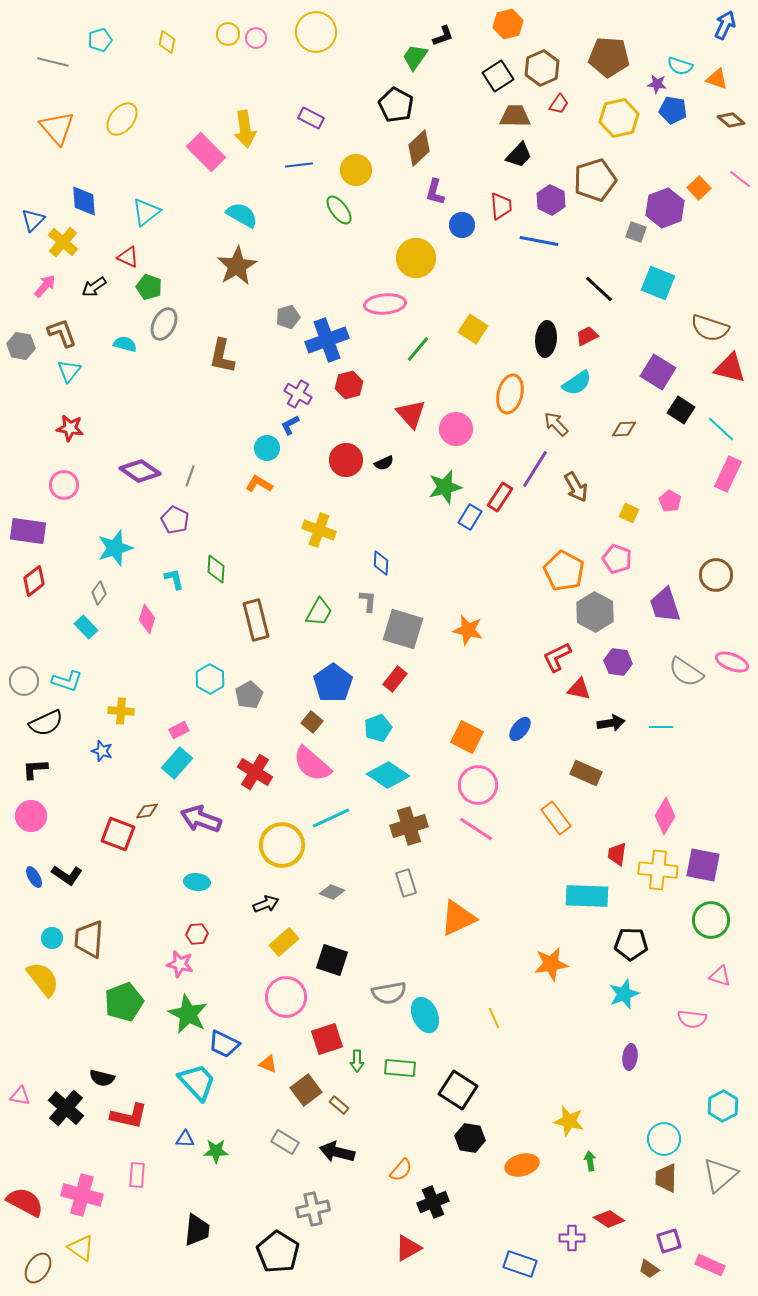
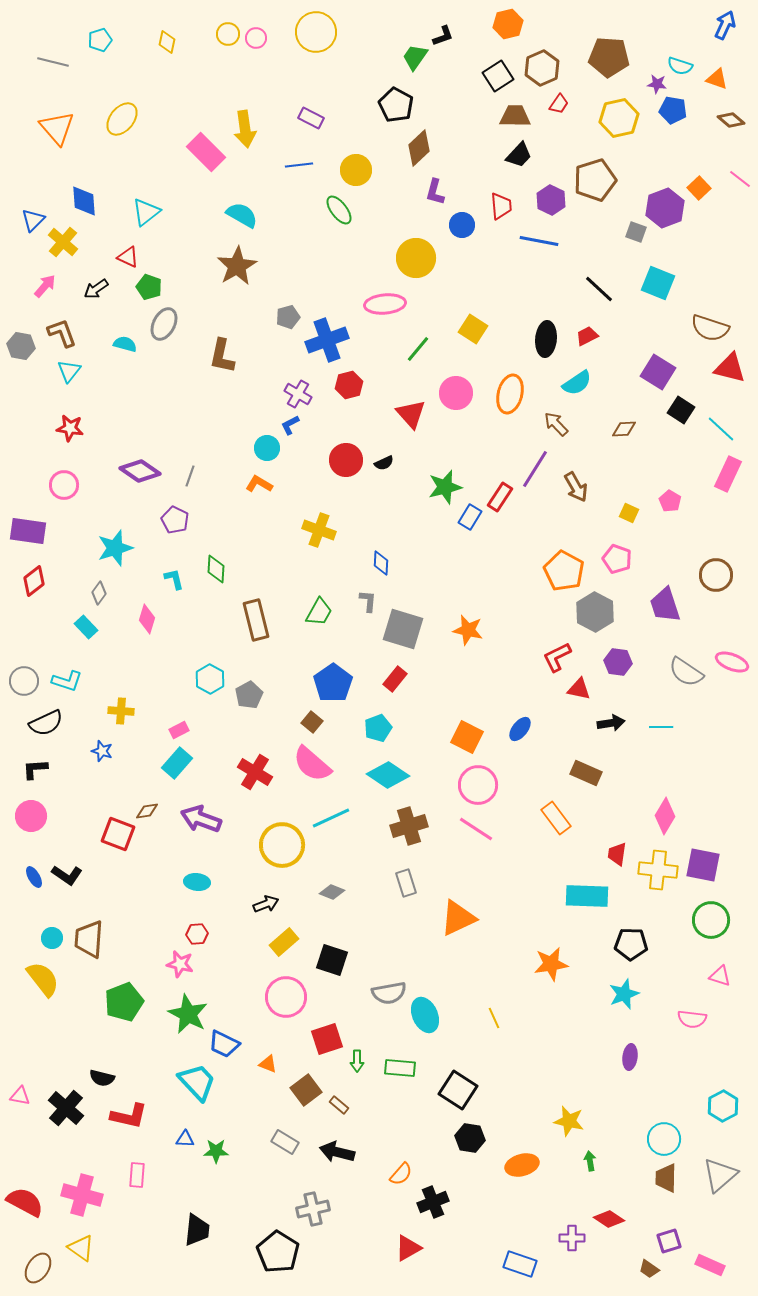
black arrow at (94, 287): moved 2 px right, 2 px down
pink circle at (456, 429): moved 36 px up
orange semicircle at (401, 1170): moved 4 px down
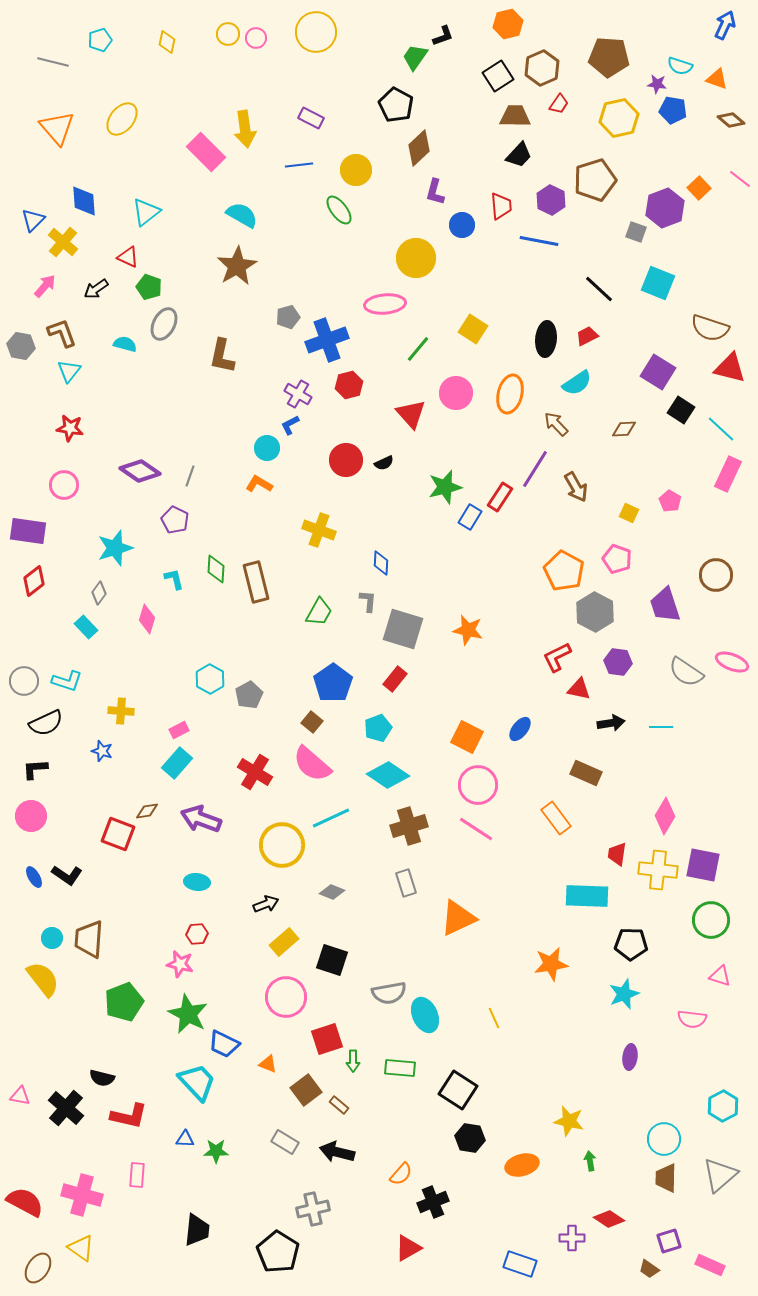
brown rectangle at (256, 620): moved 38 px up
green arrow at (357, 1061): moved 4 px left
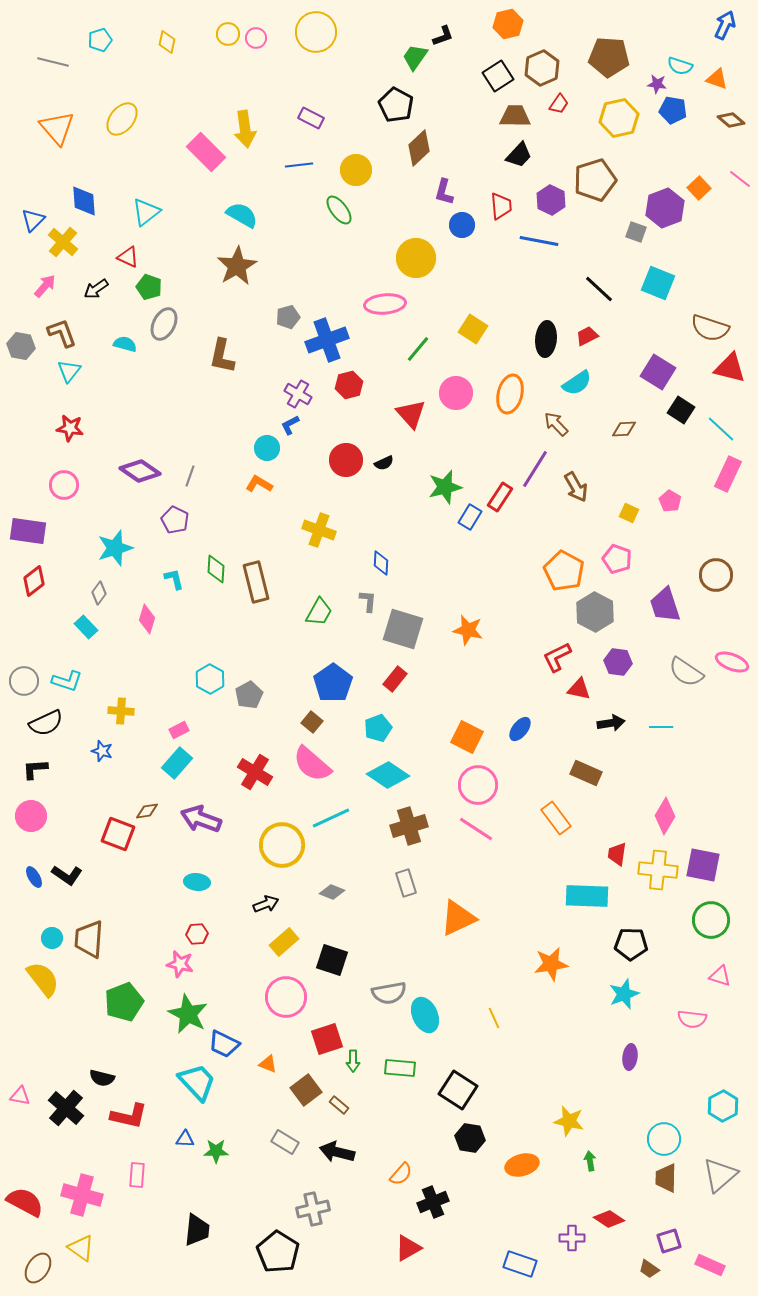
purple L-shape at (435, 192): moved 9 px right
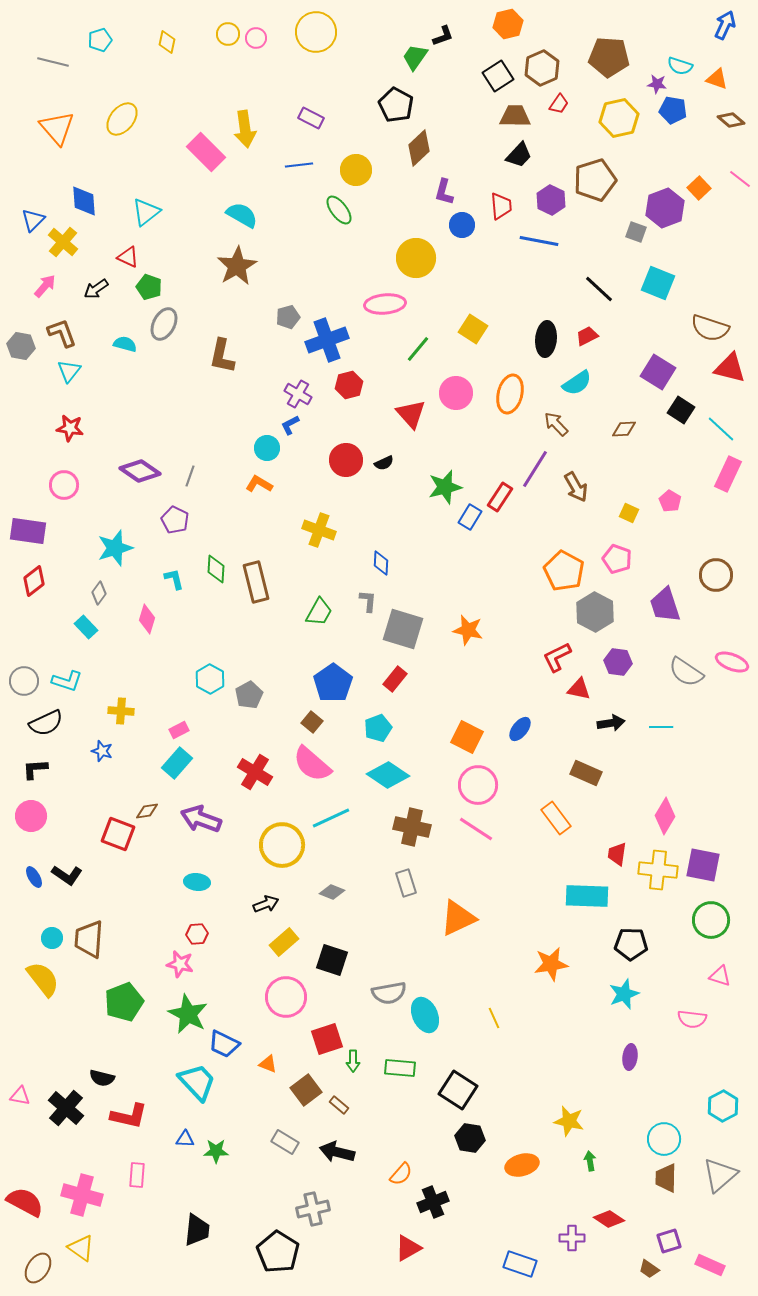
brown cross at (409, 826): moved 3 px right, 1 px down; rotated 30 degrees clockwise
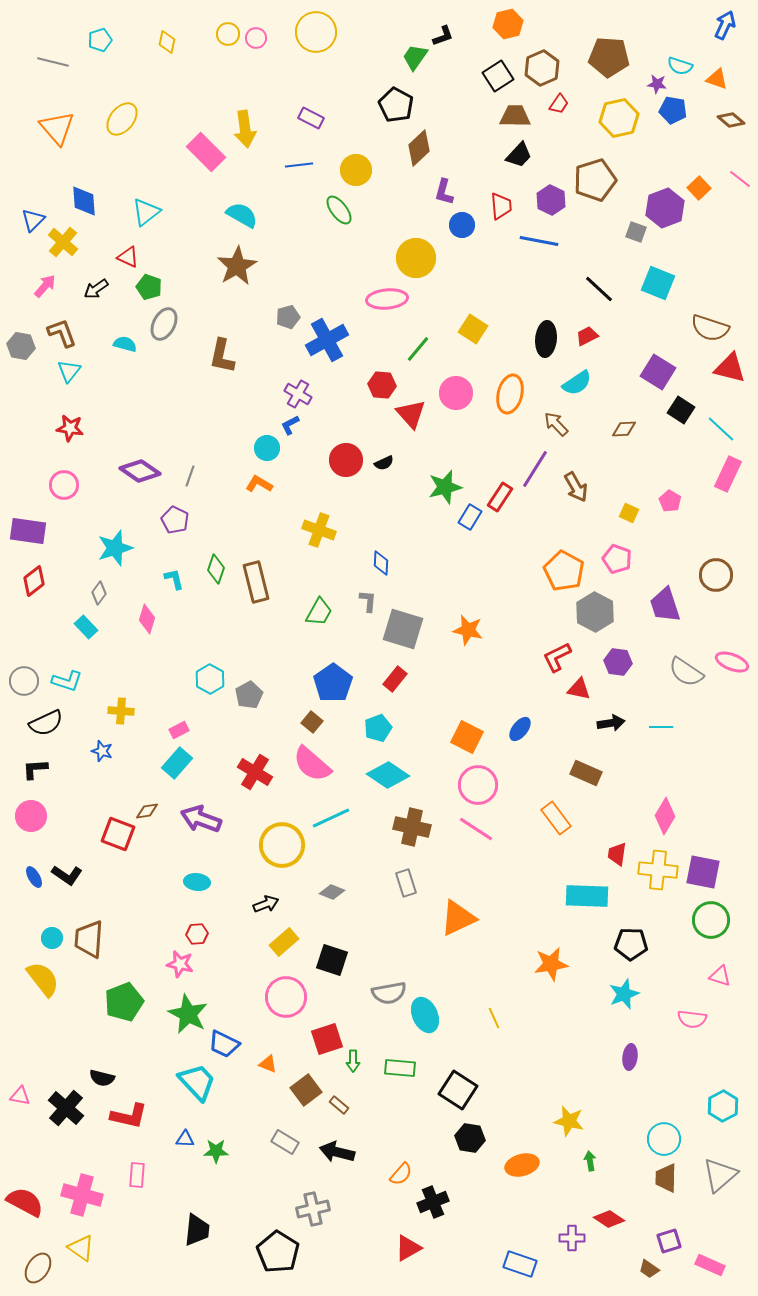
pink ellipse at (385, 304): moved 2 px right, 5 px up
blue cross at (327, 340): rotated 9 degrees counterclockwise
red hexagon at (349, 385): moved 33 px right; rotated 20 degrees clockwise
green diamond at (216, 569): rotated 16 degrees clockwise
purple square at (703, 865): moved 7 px down
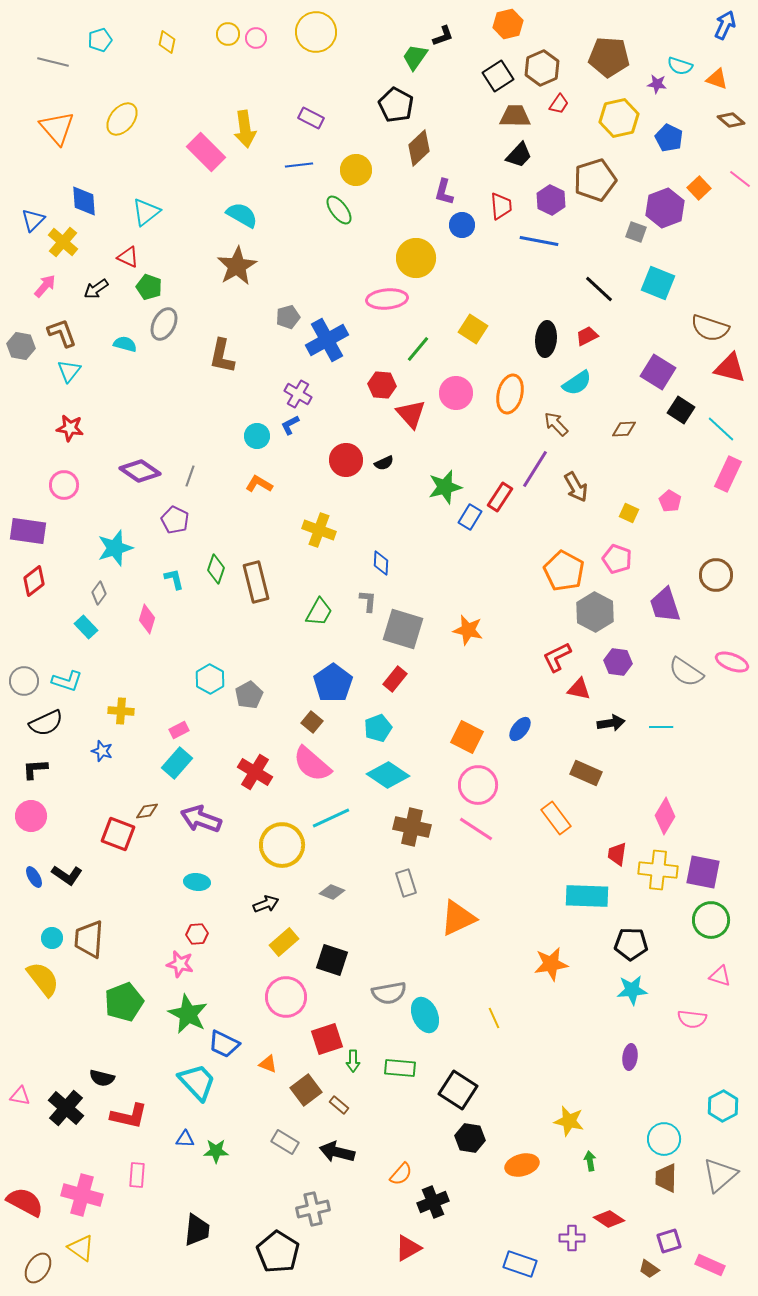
blue pentagon at (673, 110): moved 4 px left, 28 px down; rotated 16 degrees clockwise
cyan circle at (267, 448): moved 10 px left, 12 px up
cyan star at (624, 994): moved 8 px right, 4 px up; rotated 16 degrees clockwise
